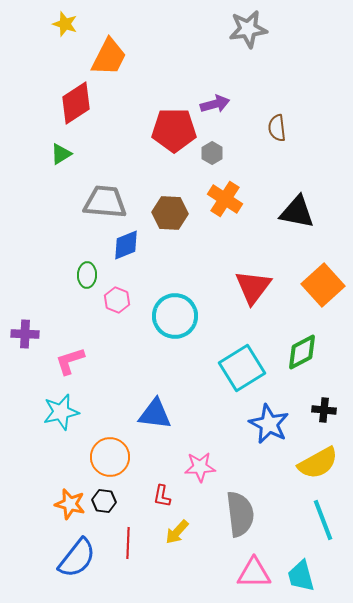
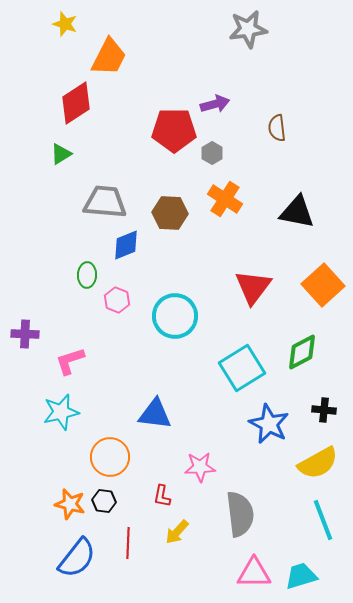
cyan trapezoid: rotated 88 degrees clockwise
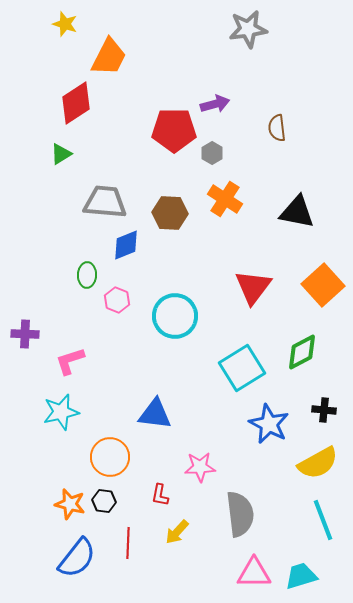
red L-shape: moved 2 px left, 1 px up
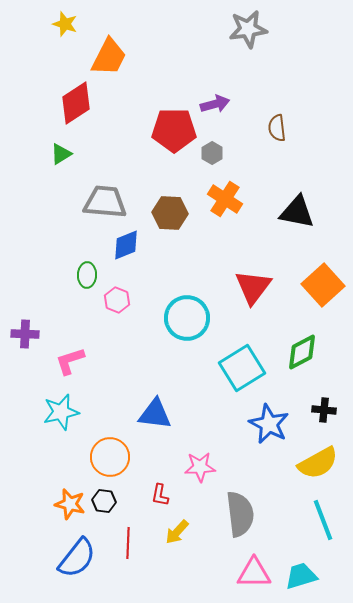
cyan circle: moved 12 px right, 2 px down
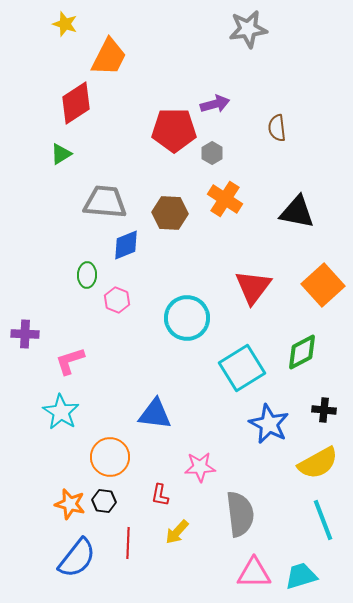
cyan star: rotated 27 degrees counterclockwise
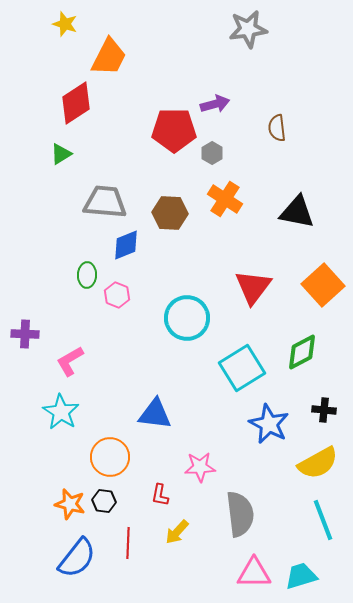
pink hexagon: moved 5 px up
pink L-shape: rotated 12 degrees counterclockwise
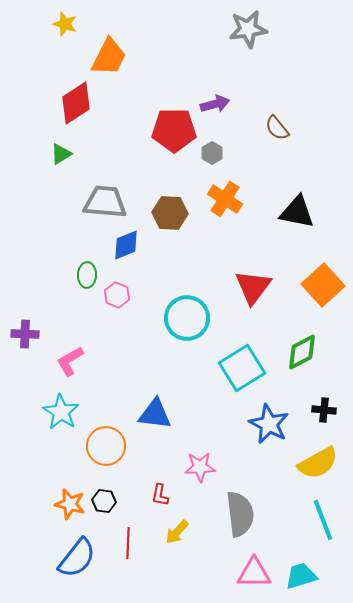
brown semicircle: rotated 32 degrees counterclockwise
orange circle: moved 4 px left, 11 px up
